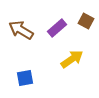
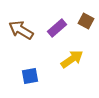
blue square: moved 5 px right, 2 px up
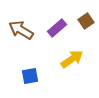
brown square: rotated 28 degrees clockwise
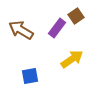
brown square: moved 10 px left, 5 px up
purple rectangle: rotated 12 degrees counterclockwise
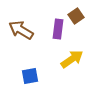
purple rectangle: moved 1 px right, 1 px down; rotated 30 degrees counterclockwise
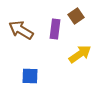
purple rectangle: moved 3 px left
yellow arrow: moved 8 px right, 5 px up
blue square: rotated 12 degrees clockwise
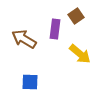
brown arrow: moved 3 px right, 9 px down
yellow arrow: rotated 75 degrees clockwise
blue square: moved 6 px down
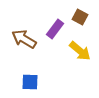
brown square: moved 4 px right, 1 px down; rotated 28 degrees counterclockwise
purple rectangle: rotated 30 degrees clockwise
yellow arrow: moved 3 px up
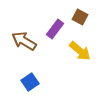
brown arrow: moved 2 px down
blue square: rotated 36 degrees counterclockwise
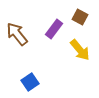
purple rectangle: moved 1 px left
brown arrow: moved 7 px left, 7 px up; rotated 20 degrees clockwise
yellow arrow: moved 1 px up; rotated 10 degrees clockwise
